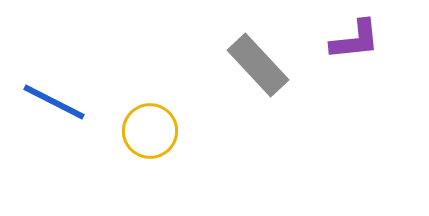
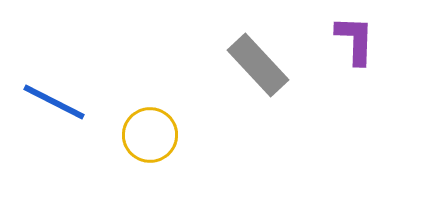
purple L-shape: rotated 82 degrees counterclockwise
yellow circle: moved 4 px down
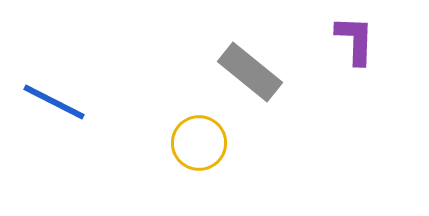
gray rectangle: moved 8 px left, 7 px down; rotated 8 degrees counterclockwise
yellow circle: moved 49 px right, 8 px down
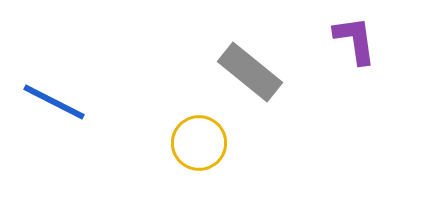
purple L-shape: rotated 10 degrees counterclockwise
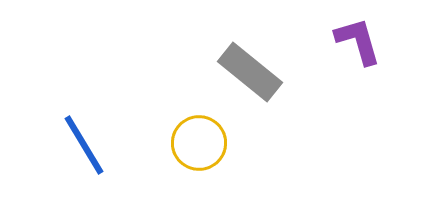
purple L-shape: moved 3 px right, 1 px down; rotated 8 degrees counterclockwise
blue line: moved 30 px right, 43 px down; rotated 32 degrees clockwise
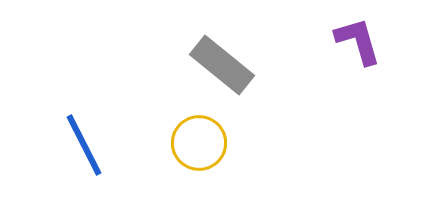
gray rectangle: moved 28 px left, 7 px up
blue line: rotated 4 degrees clockwise
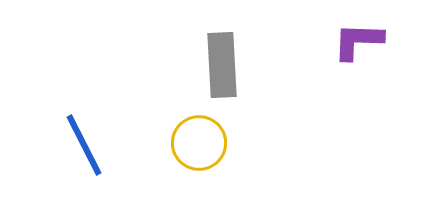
purple L-shape: rotated 72 degrees counterclockwise
gray rectangle: rotated 48 degrees clockwise
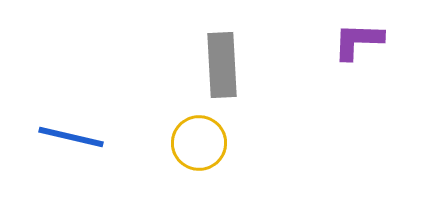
blue line: moved 13 px left, 8 px up; rotated 50 degrees counterclockwise
